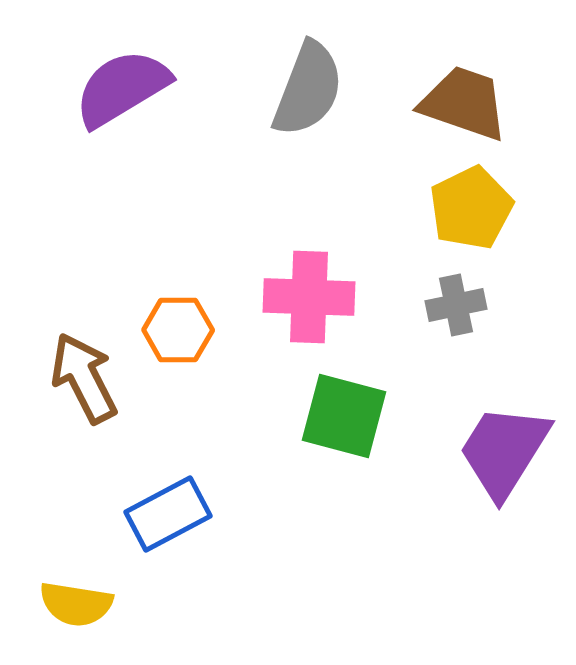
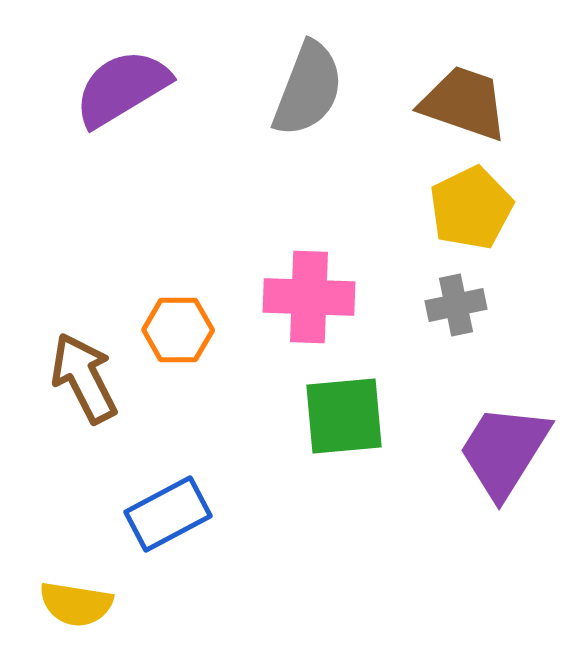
green square: rotated 20 degrees counterclockwise
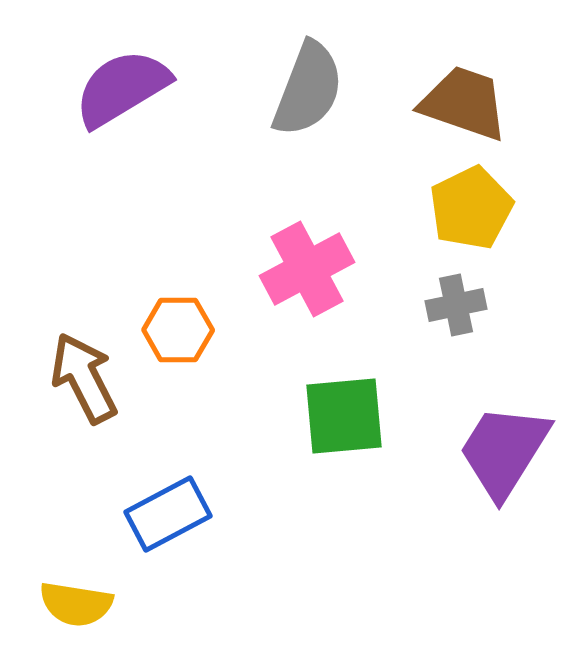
pink cross: moved 2 px left, 28 px up; rotated 30 degrees counterclockwise
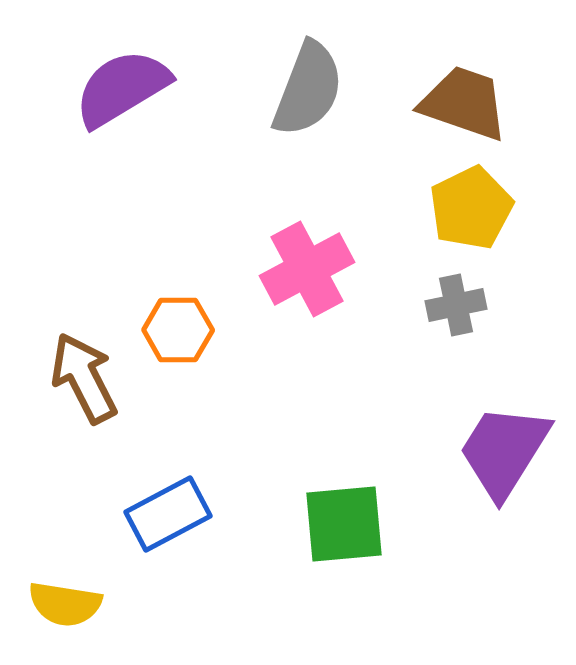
green square: moved 108 px down
yellow semicircle: moved 11 px left
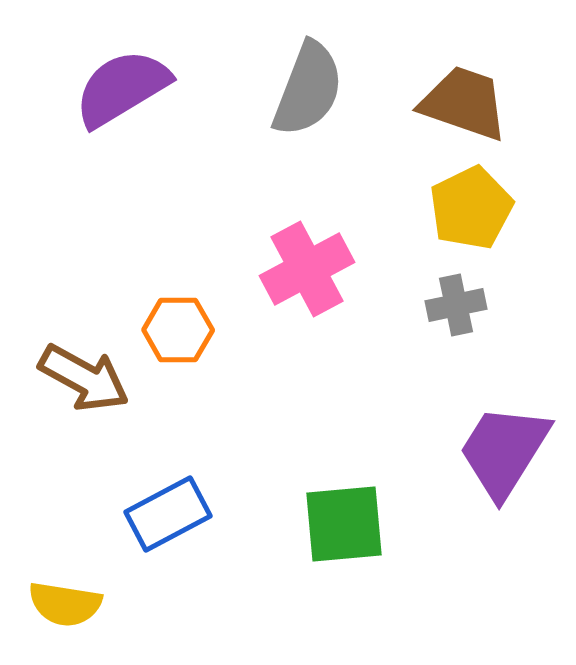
brown arrow: rotated 146 degrees clockwise
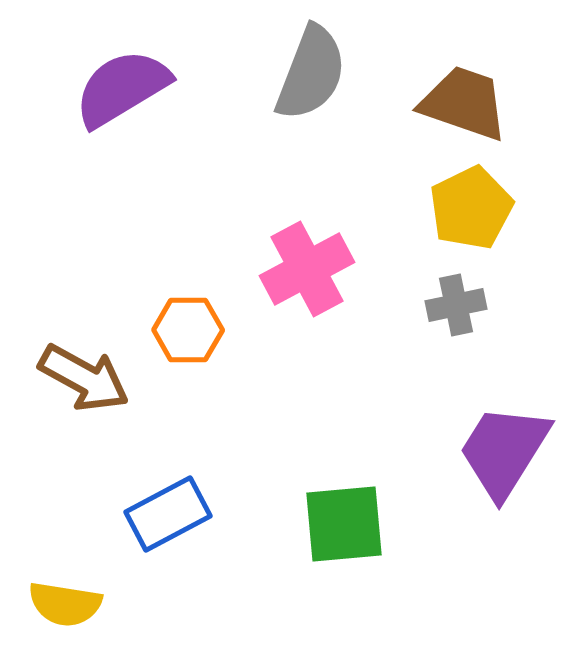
gray semicircle: moved 3 px right, 16 px up
orange hexagon: moved 10 px right
